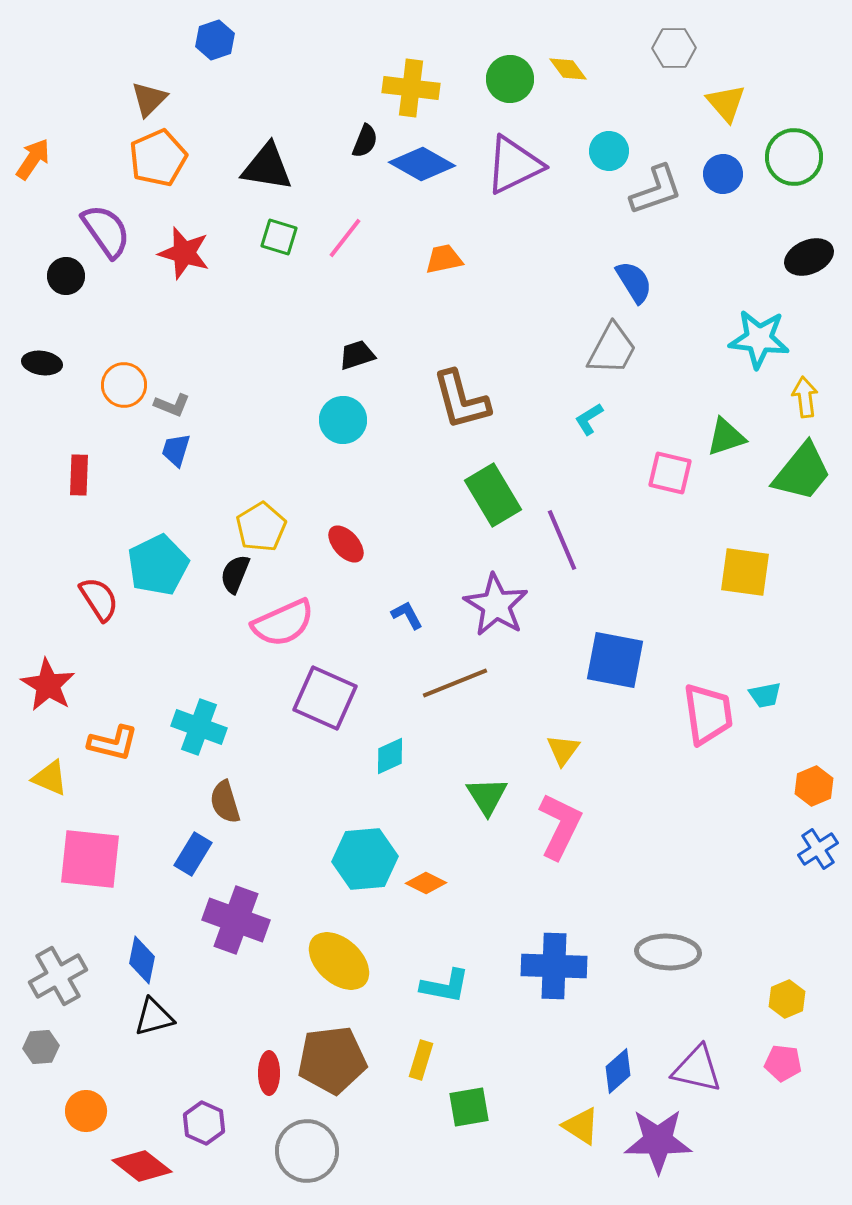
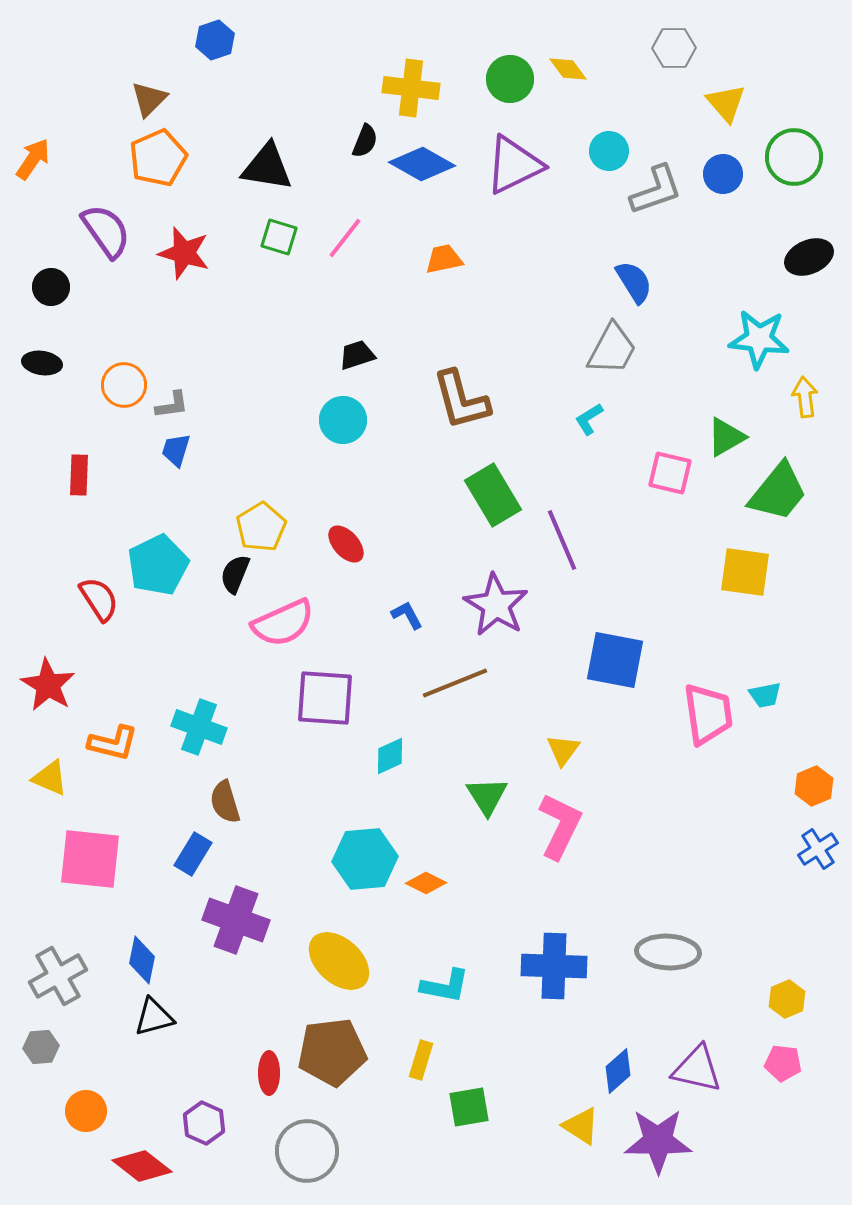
black circle at (66, 276): moved 15 px left, 11 px down
gray L-shape at (172, 405): rotated 30 degrees counterclockwise
green triangle at (726, 437): rotated 12 degrees counterclockwise
green trapezoid at (802, 472): moved 24 px left, 20 px down
purple square at (325, 698): rotated 20 degrees counterclockwise
brown pentagon at (332, 1060): moved 8 px up
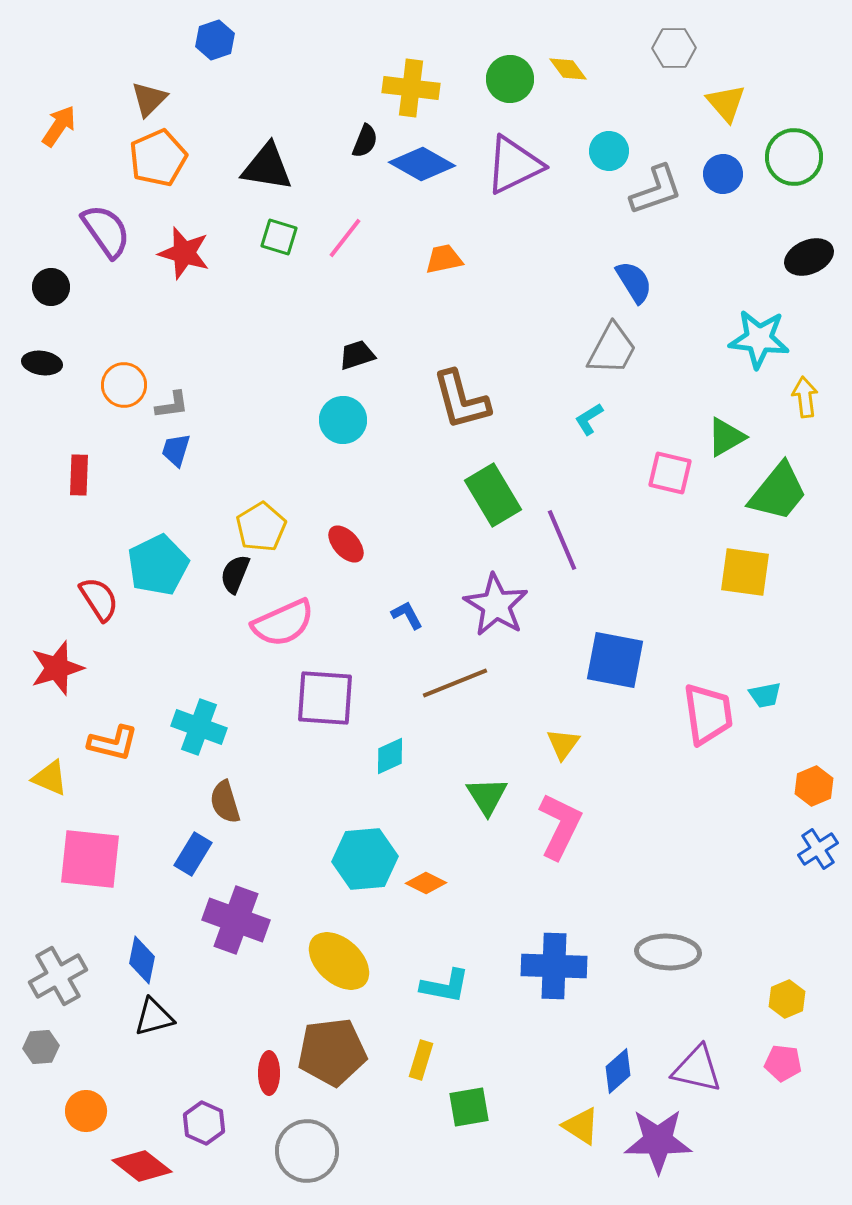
orange arrow at (33, 159): moved 26 px right, 33 px up
red star at (48, 685): moved 9 px right, 17 px up; rotated 24 degrees clockwise
yellow triangle at (563, 750): moved 6 px up
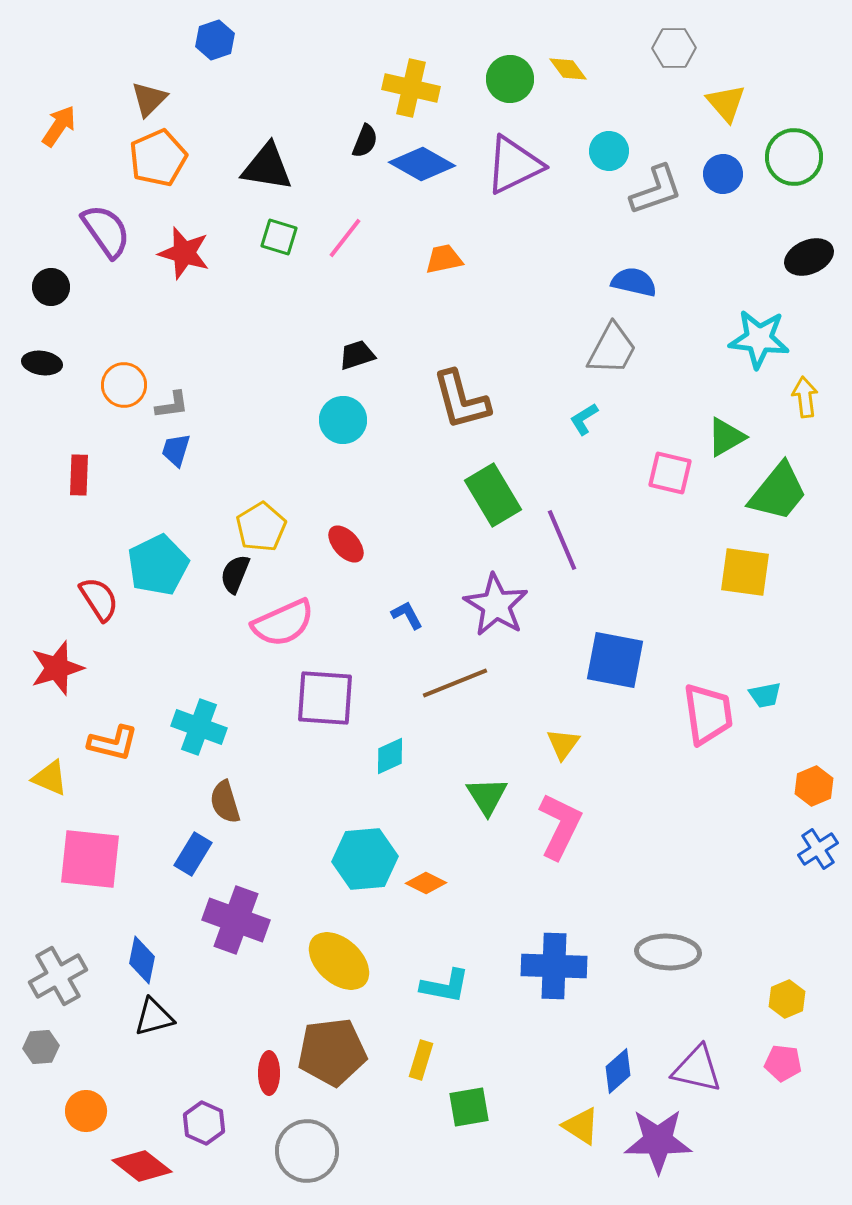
yellow cross at (411, 88): rotated 6 degrees clockwise
blue semicircle at (634, 282): rotated 45 degrees counterclockwise
cyan L-shape at (589, 419): moved 5 px left
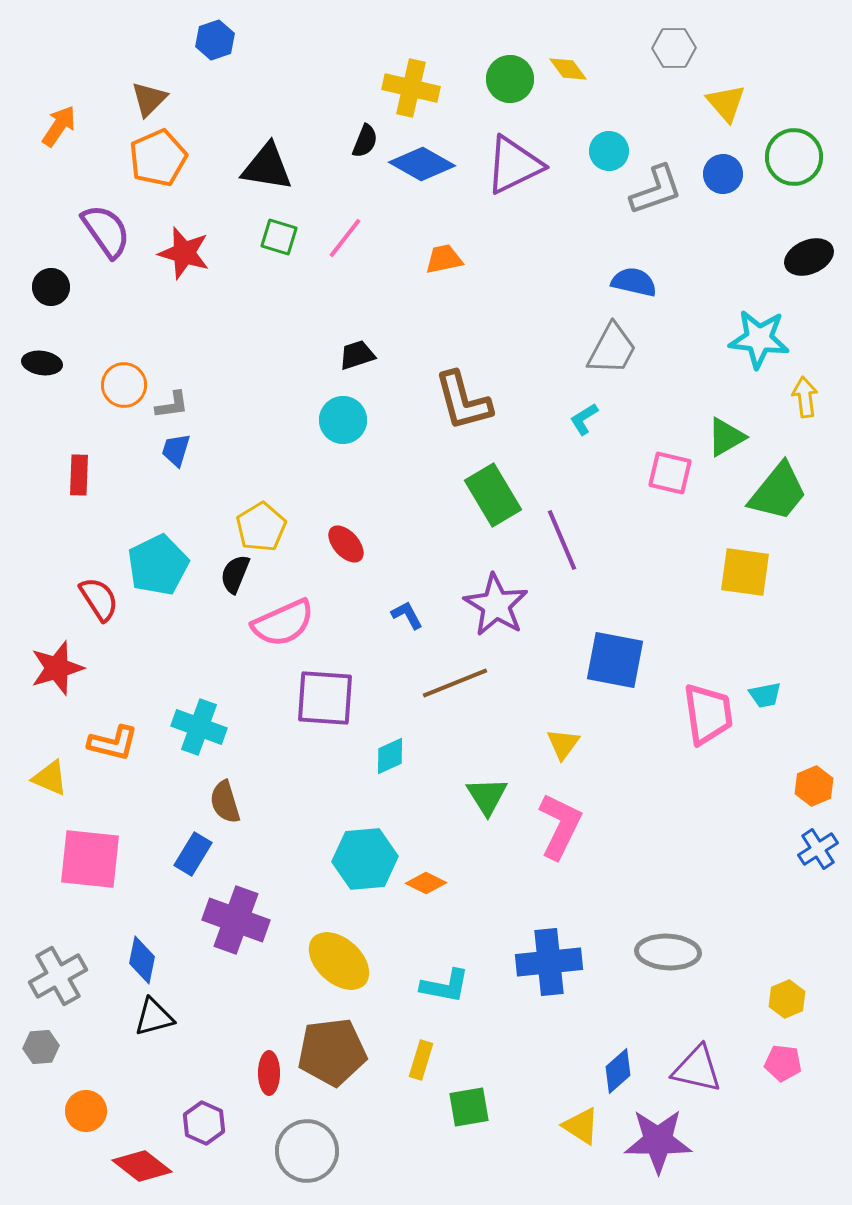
brown L-shape at (461, 400): moved 2 px right, 1 px down
blue cross at (554, 966): moved 5 px left, 4 px up; rotated 8 degrees counterclockwise
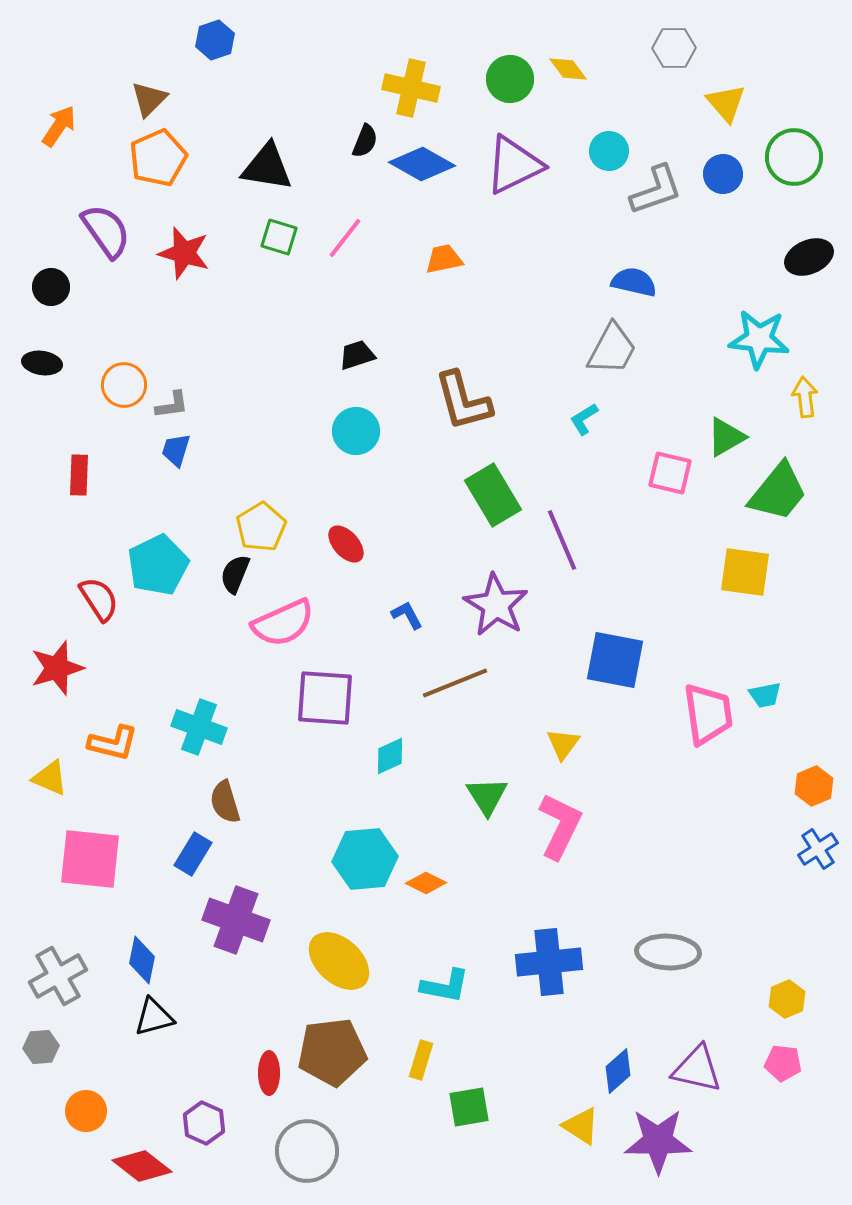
cyan circle at (343, 420): moved 13 px right, 11 px down
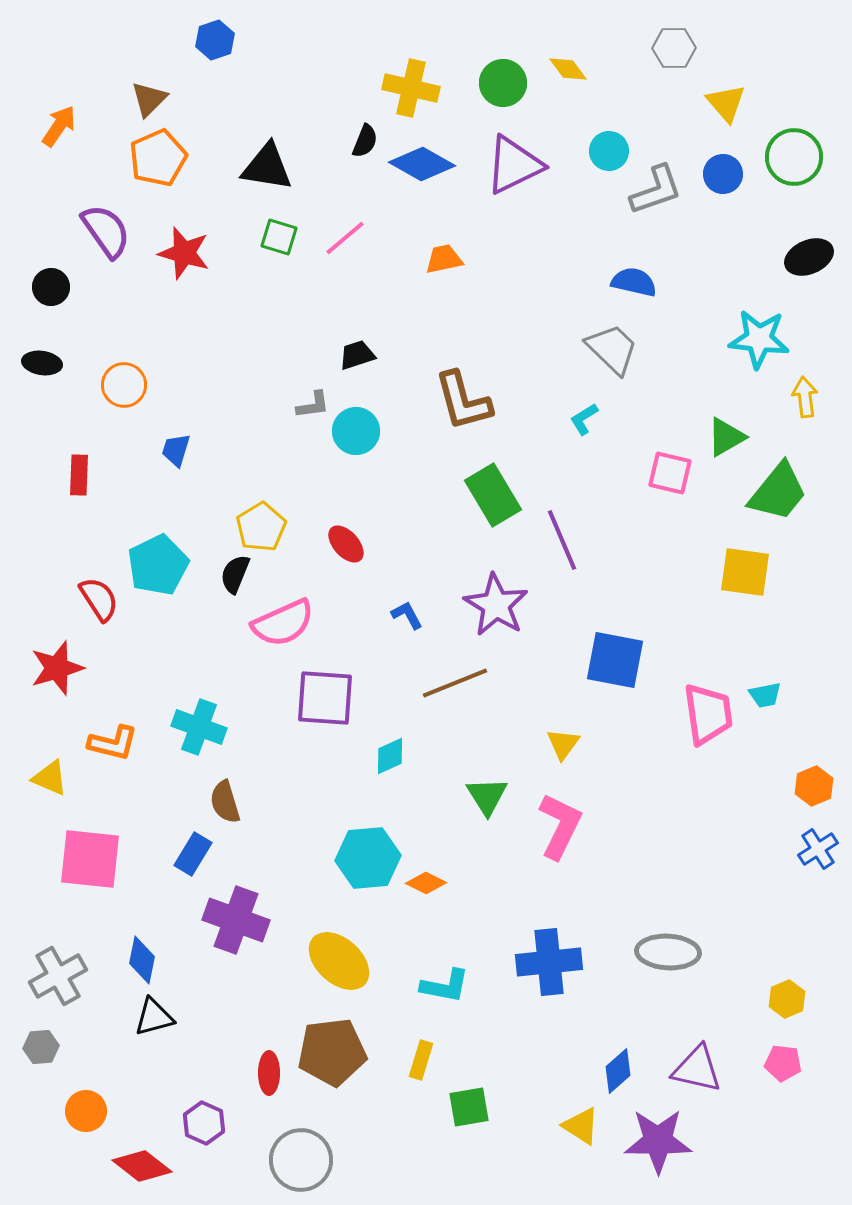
green circle at (510, 79): moved 7 px left, 4 px down
pink line at (345, 238): rotated 12 degrees clockwise
gray trapezoid at (612, 349): rotated 74 degrees counterclockwise
gray L-shape at (172, 405): moved 141 px right
cyan hexagon at (365, 859): moved 3 px right, 1 px up
gray circle at (307, 1151): moved 6 px left, 9 px down
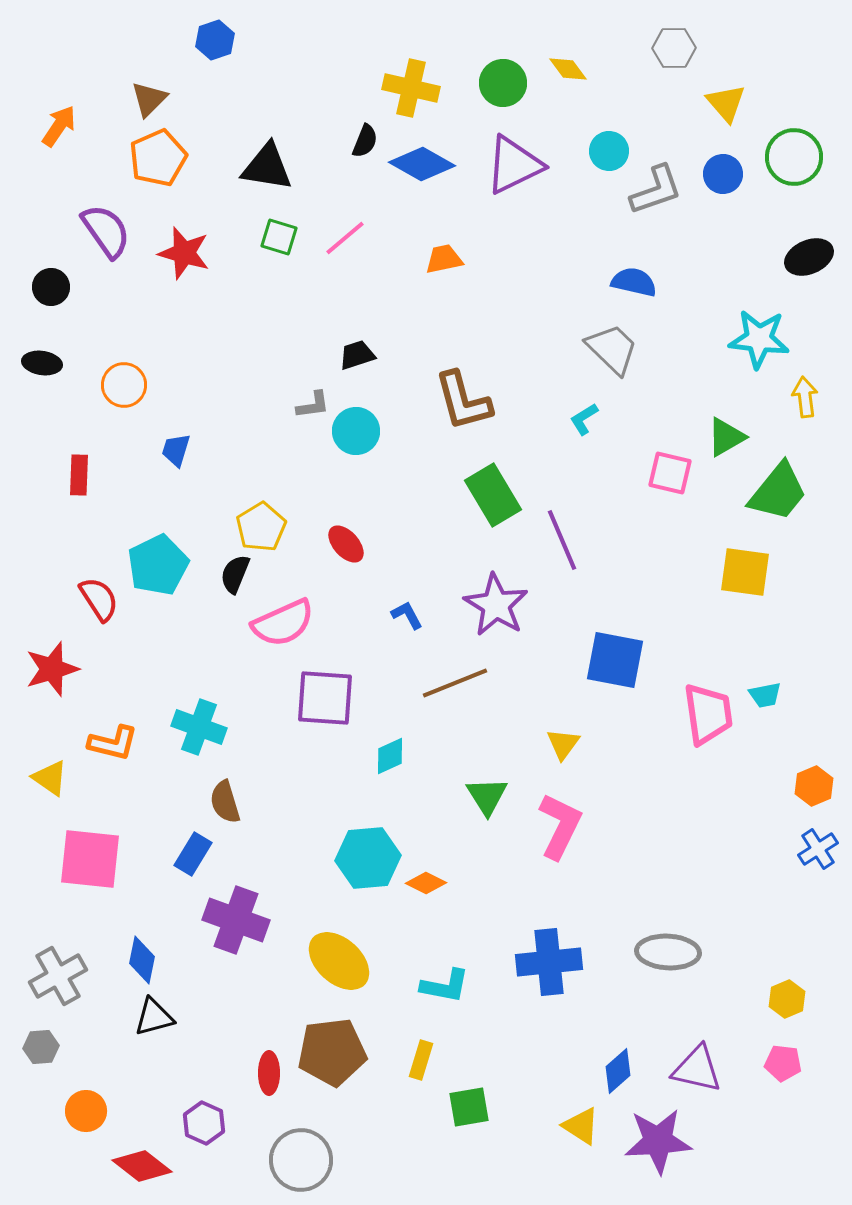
red star at (57, 668): moved 5 px left, 1 px down
yellow triangle at (50, 778): rotated 12 degrees clockwise
purple star at (658, 1141): rotated 4 degrees counterclockwise
